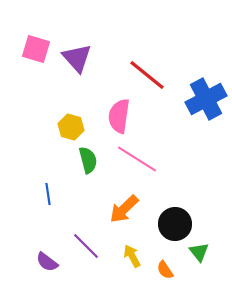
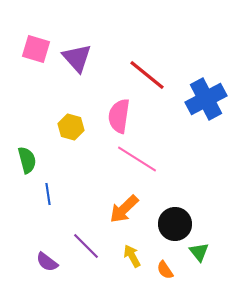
green semicircle: moved 61 px left
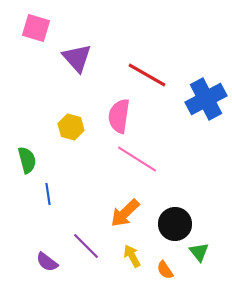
pink square: moved 21 px up
red line: rotated 9 degrees counterclockwise
orange arrow: moved 1 px right, 4 px down
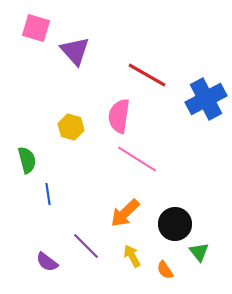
purple triangle: moved 2 px left, 7 px up
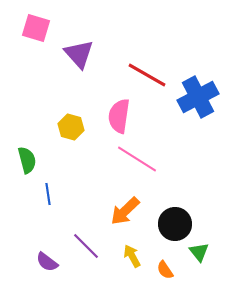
purple triangle: moved 4 px right, 3 px down
blue cross: moved 8 px left, 2 px up
orange arrow: moved 2 px up
